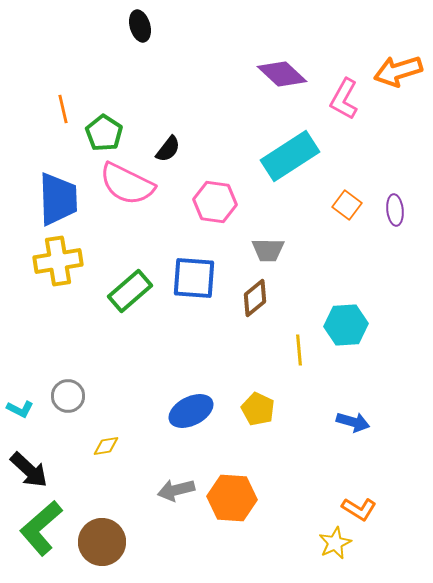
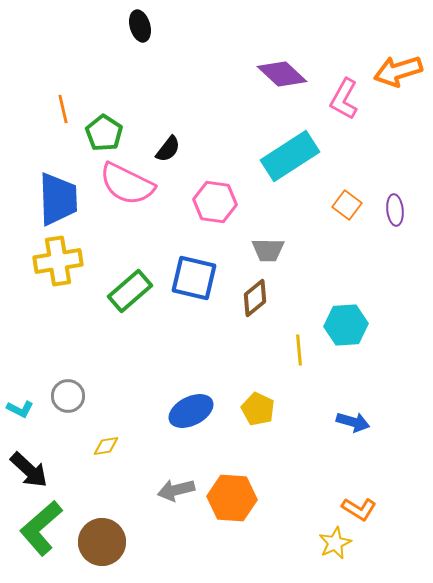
blue square: rotated 9 degrees clockwise
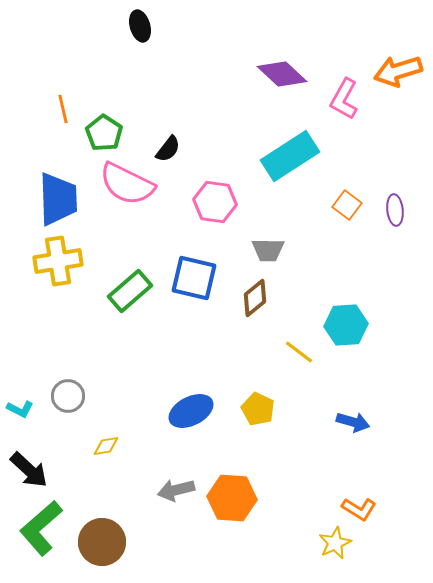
yellow line: moved 2 px down; rotated 48 degrees counterclockwise
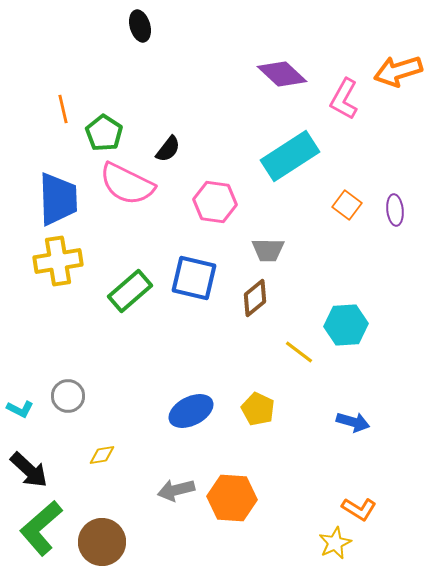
yellow diamond: moved 4 px left, 9 px down
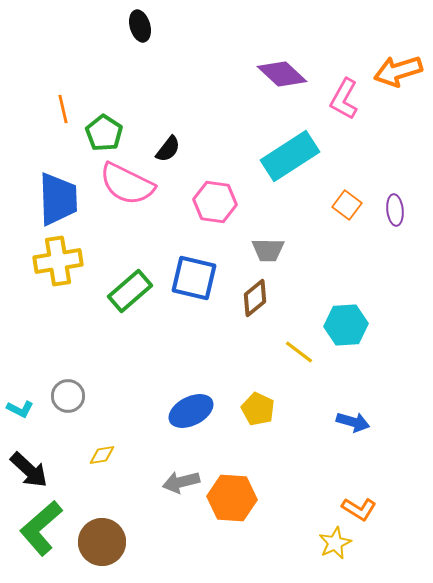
gray arrow: moved 5 px right, 8 px up
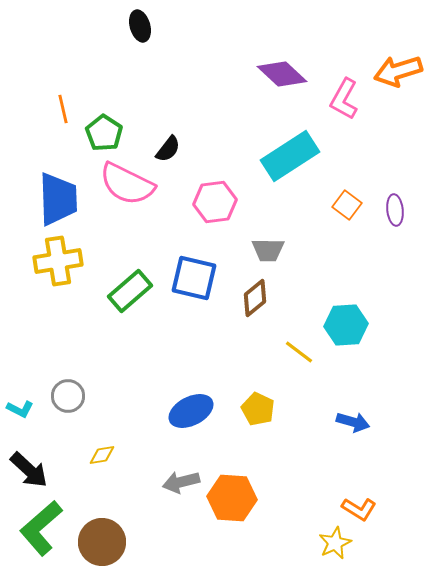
pink hexagon: rotated 15 degrees counterclockwise
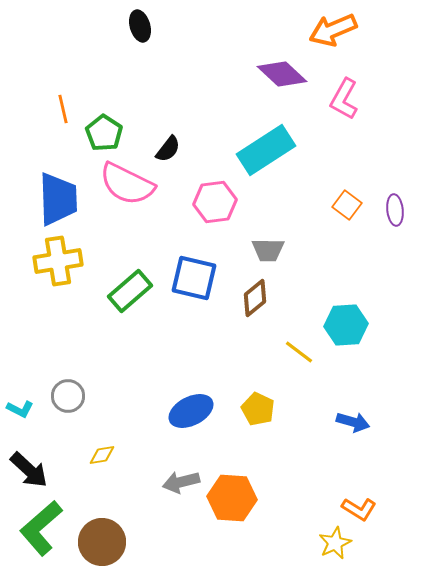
orange arrow: moved 65 px left, 41 px up; rotated 6 degrees counterclockwise
cyan rectangle: moved 24 px left, 6 px up
